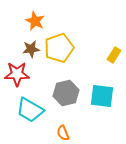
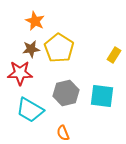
yellow pentagon: rotated 20 degrees counterclockwise
red star: moved 3 px right, 1 px up
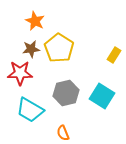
cyan square: rotated 25 degrees clockwise
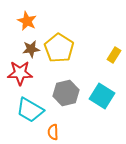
orange star: moved 8 px left
orange semicircle: moved 10 px left, 1 px up; rotated 21 degrees clockwise
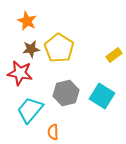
yellow rectangle: rotated 21 degrees clockwise
red star: rotated 10 degrees clockwise
cyan trapezoid: rotated 100 degrees clockwise
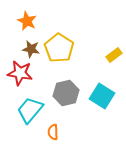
brown star: rotated 18 degrees clockwise
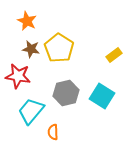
red star: moved 2 px left, 3 px down
cyan trapezoid: moved 1 px right, 1 px down
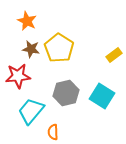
red star: rotated 15 degrees counterclockwise
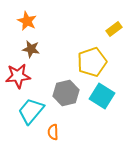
yellow pentagon: moved 33 px right, 14 px down; rotated 20 degrees clockwise
yellow rectangle: moved 26 px up
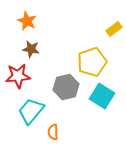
gray hexagon: moved 6 px up
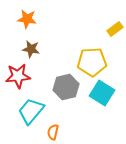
orange star: moved 2 px up; rotated 18 degrees counterclockwise
yellow rectangle: moved 1 px right
yellow pentagon: rotated 16 degrees clockwise
cyan square: moved 3 px up
orange semicircle: rotated 14 degrees clockwise
